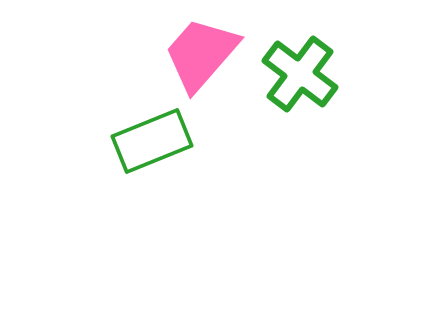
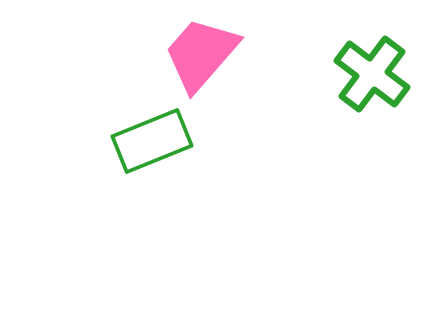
green cross: moved 72 px right
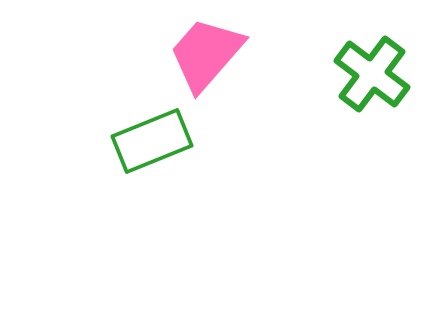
pink trapezoid: moved 5 px right
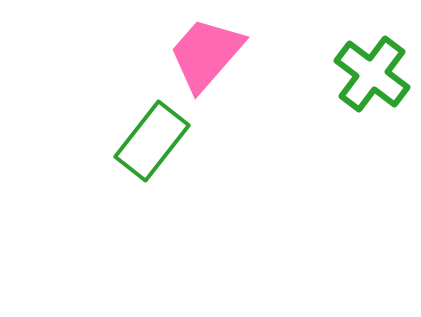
green rectangle: rotated 30 degrees counterclockwise
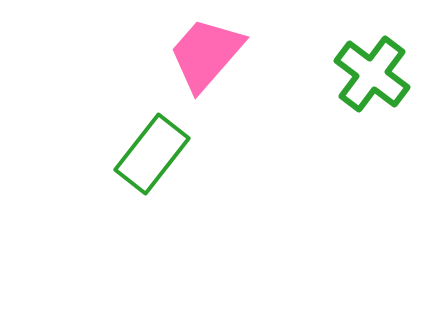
green rectangle: moved 13 px down
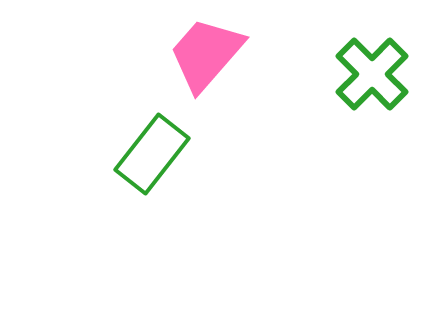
green cross: rotated 8 degrees clockwise
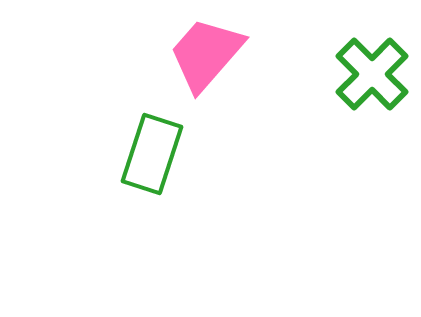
green rectangle: rotated 20 degrees counterclockwise
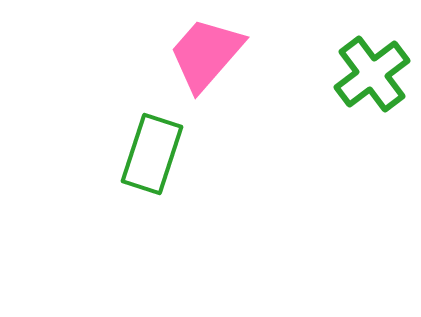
green cross: rotated 8 degrees clockwise
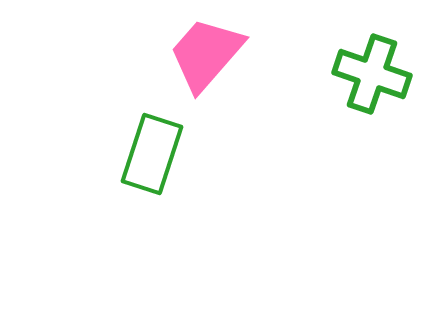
green cross: rotated 34 degrees counterclockwise
